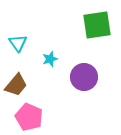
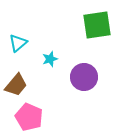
cyan triangle: rotated 24 degrees clockwise
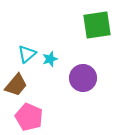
cyan triangle: moved 9 px right, 11 px down
purple circle: moved 1 px left, 1 px down
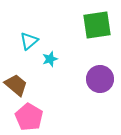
cyan triangle: moved 2 px right, 13 px up
purple circle: moved 17 px right, 1 px down
brown trapezoid: rotated 90 degrees counterclockwise
pink pentagon: rotated 8 degrees clockwise
